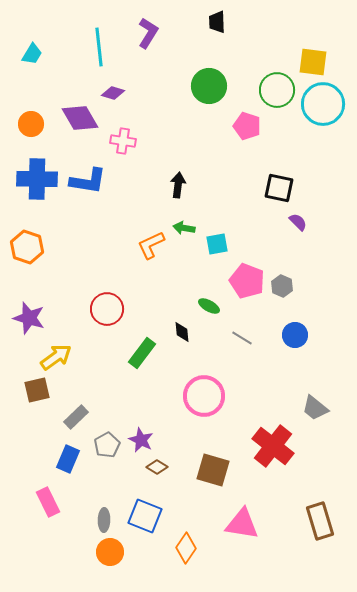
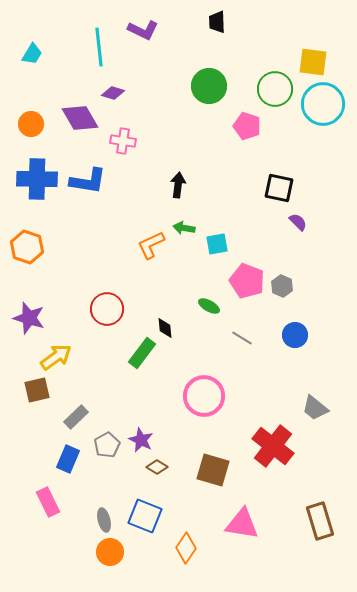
purple L-shape at (148, 33): moved 5 px left, 3 px up; rotated 84 degrees clockwise
green circle at (277, 90): moved 2 px left, 1 px up
black diamond at (182, 332): moved 17 px left, 4 px up
gray ellipse at (104, 520): rotated 15 degrees counterclockwise
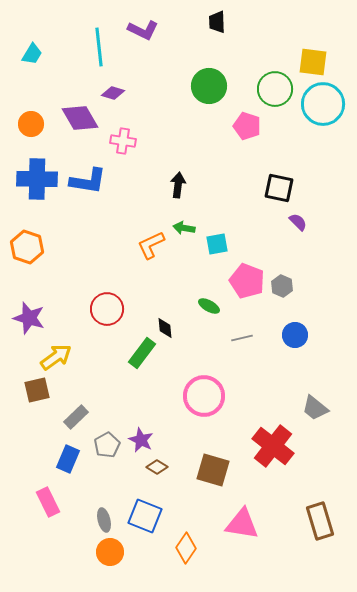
gray line at (242, 338): rotated 45 degrees counterclockwise
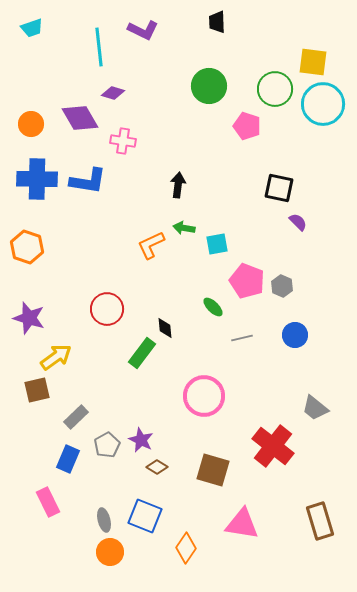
cyan trapezoid at (32, 54): moved 26 px up; rotated 40 degrees clockwise
green ellipse at (209, 306): moved 4 px right, 1 px down; rotated 15 degrees clockwise
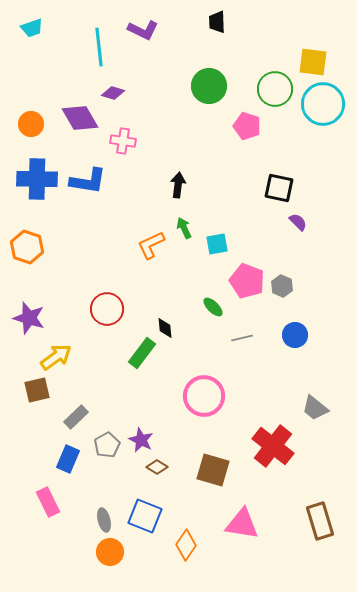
green arrow at (184, 228): rotated 55 degrees clockwise
orange diamond at (186, 548): moved 3 px up
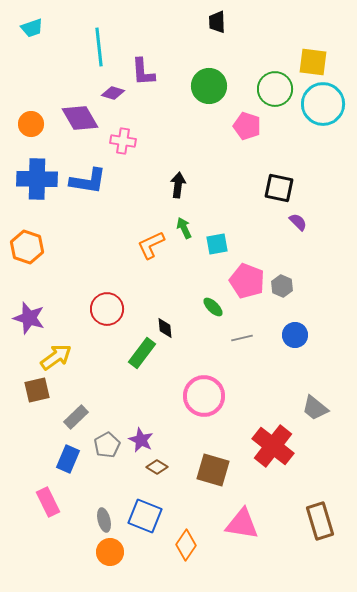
purple L-shape at (143, 30): moved 42 px down; rotated 60 degrees clockwise
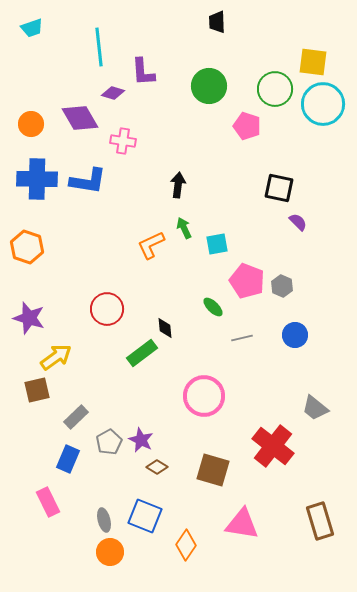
green rectangle at (142, 353): rotated 16 degrees clockwise
gray pentagon at (107, 445): moved 2 px right, 3 px up
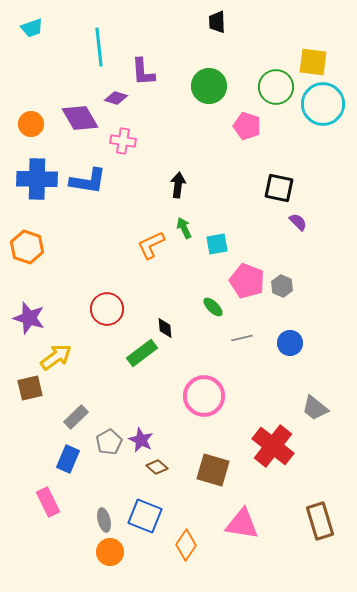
green circle at (275, 89): moved 1 px right, 2 px up
purple diamond at (113, 93): moved 3 px right, 5 px down
blue circle at (295, 335): moved 5 px left, 8 px down
brown square at (37, 390): moved 7 px left, 2 px up
brown diamond at (157, 467): rotated 10 degrees clockwise
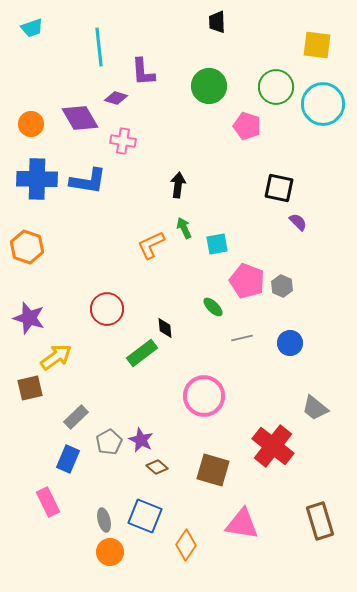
yellow square at (313, 62): moved 4 px right, 17 px up
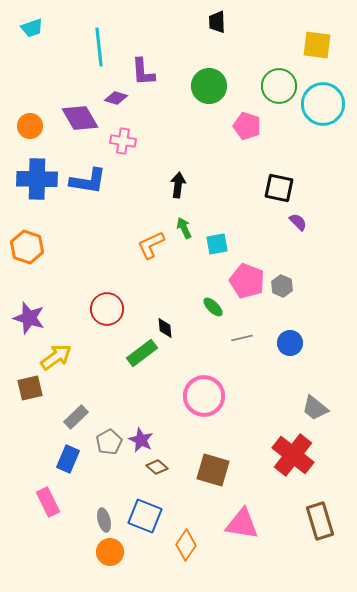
green circle at (276, 87): moved 3 px right, 1 px up
orange circle at (31, 124): moved 1 px left, 2 px down
red cross at (273, 446): moved 20 px right, 9 px down
